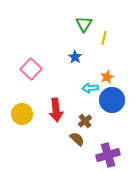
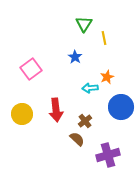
yellow line: rotated 24 degrees counterclockwise
pink square: rotated 10 degrees clockwise
blue circle: moved 9 px right, 7 px down
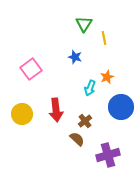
blue star: rotated 16 degrees counterclockwise
cyan arrow: rotated 63 degrees counterclockwise
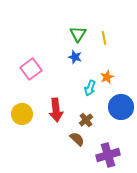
green triangle: moved 6 px left, 10 px down
brown cross: moved 1 px right, 1 px up
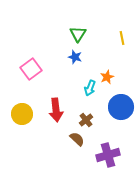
yellow line: moved 18 px right
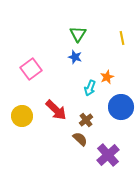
red arrow: rotated 40 degrees counterclockwise
yellow circle: moved 2 px down
brown semicircle: moved 3 px right
purple cross: rotated 25 degrees counterclockwise
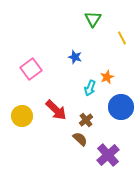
green triangle: moved 15 px right, 15 px up
yellow line: rotated 16 degrees counterclockwise
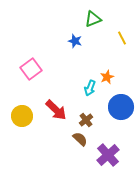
green triangle: rotated 36 degrees clockwise
blue star: moved 16 px up
